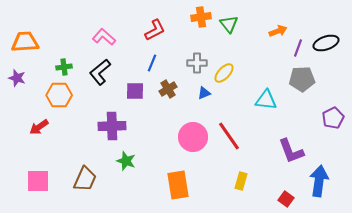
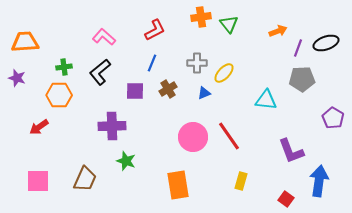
purple pentagon: rotated 15 degrees counterclockwise
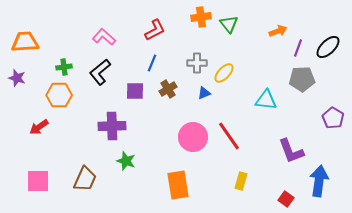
black ellipse: moved 2 px right, 4 px down; rotated 25 degrees counterclockwise
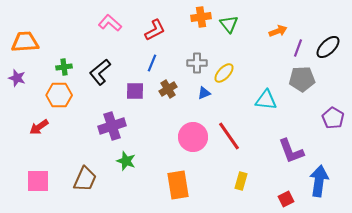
pink L-shape: moved 6 px right, 14 px up
purple cross: rotated 16 degrees counterclockwise
red square: rotated 28 degrees clockwise
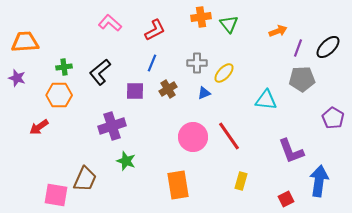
pink square: moved 18 px right, 14 px down; rotated 10 degrees clockwise
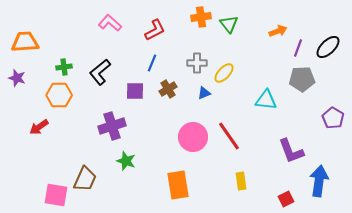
yellow rectangle: rotated 24 degrees counterclockwise
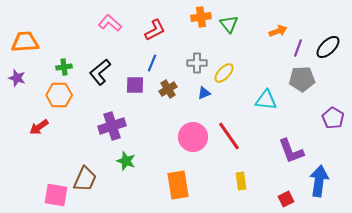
purple square: moved 6 px up
